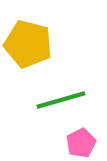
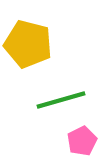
pink pentagon: moved 1 px right, 2 px up
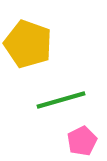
yellow pentagon: rotated 6 degrees clockwise
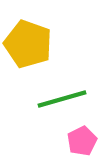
green line: moved 1 px right, 1 px up
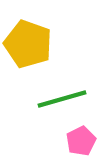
pink pentagon: moved 1 px left
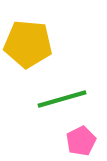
yellow pentagon: rotated 15 degrees counterclockwise
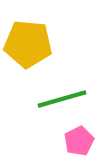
pink pentagon: moved 2 px left
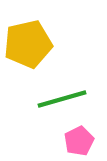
yellow pentagon: rotated 18 degrees counterclockwise
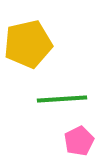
green line: rotated 12 degrees clockwise
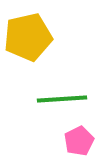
yellow pentagon: moved 7 px up
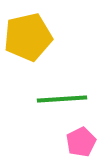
pink pentagon: moved 2 px right, 1 px down
